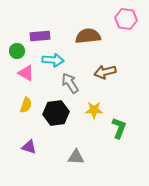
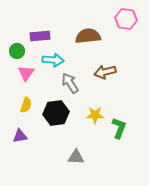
pink triangle: rotated 36 degrees clockwise
yellow star: moved 1 px right, 5 px down
purple triangle: moved 9 px left, 11 px up; rotated 28 degrees counterclockwise
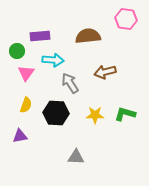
black hexagon: rotated 10 degrees clockwise
green L-shape: moved 6 px right, 14 px up; rotated 95 degrees counterclockwise
